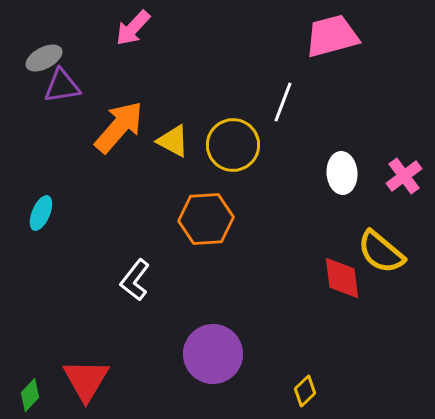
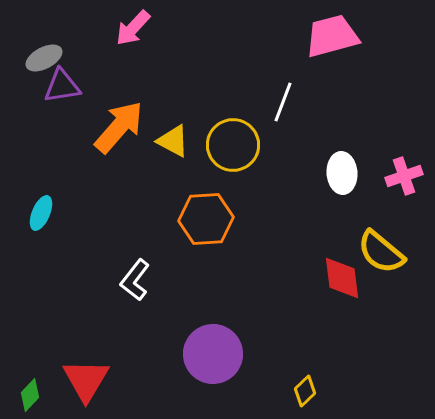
pink cross: rotated 18 degrees clockwise
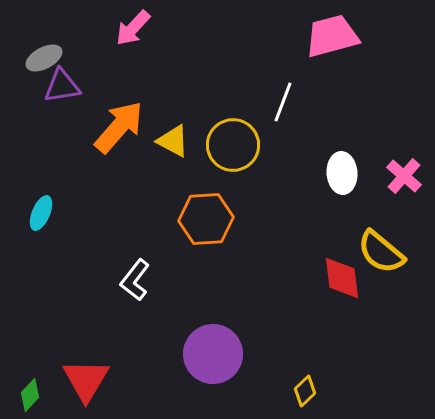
pink cross: rotated 30 degrees counterclockwise
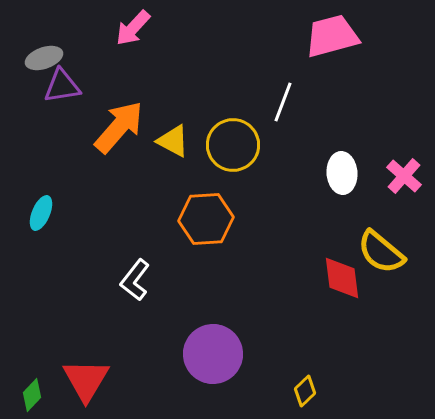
gray ellipse: rotated 9 degrees clockwise
green diamond: moved 2 px right
